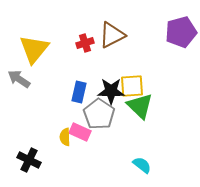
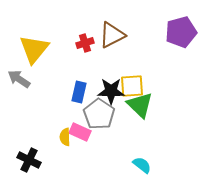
green triangle: moved 1 px up
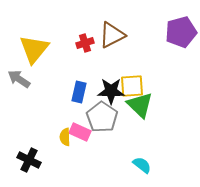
gray pentagon: moved 3 px right, 3 px down
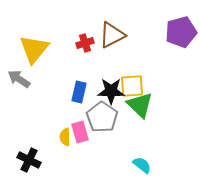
pink rectangle: rotated 50 degrees clockwise
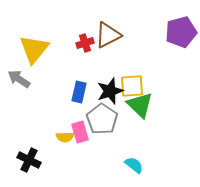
brown triangle: moved 4 px left
black star: moved 1 px left; rotated 20 degrees counterclockwise
gray pentagon: moved 2 px down
yellow semicircle: rotated 90 degrees counterclockwise
cyan semicircle: moved 8 px left
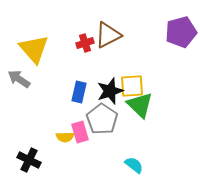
yellow triangle: rotated 20 degrees counterclockwise
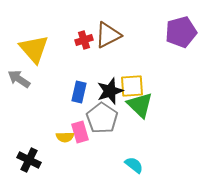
red cross: moved 1 px left, 3 px up
gray pentagon: moved 1 px up
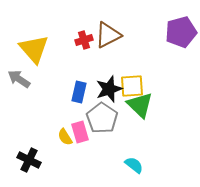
black star: moved 1 px left, 2 px up
yellow semicircle: rotated 60 degrees clockwise
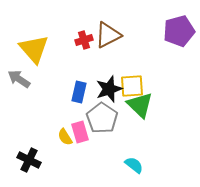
purple pentagon: moved 2 px left, 1 px up
